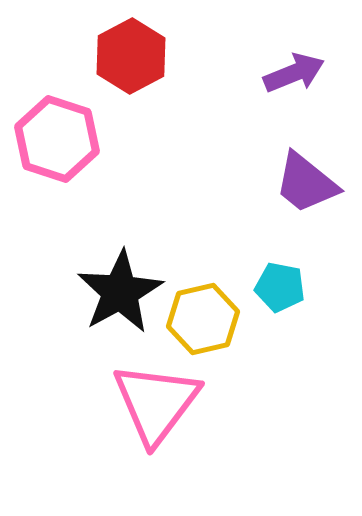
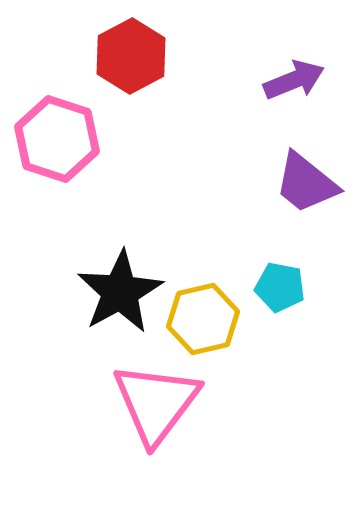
purple arrow: moved 7 px down
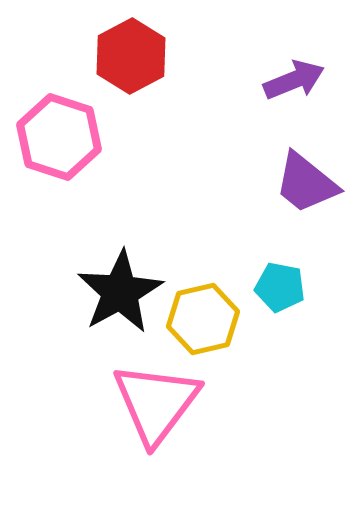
pink hexagon: moved 2 px right, 2 px up
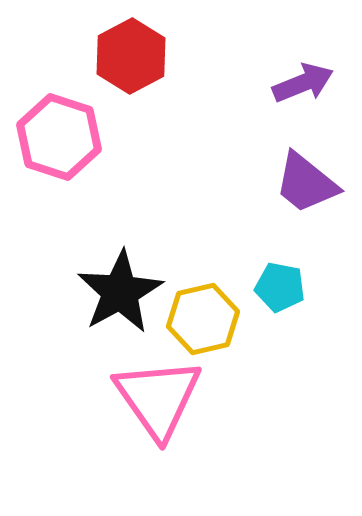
purple arrow: moved 9 px right, 3 px down
pink triangle: moved 2 px right, 5 px up; rotated 12 degrees counterclockwise
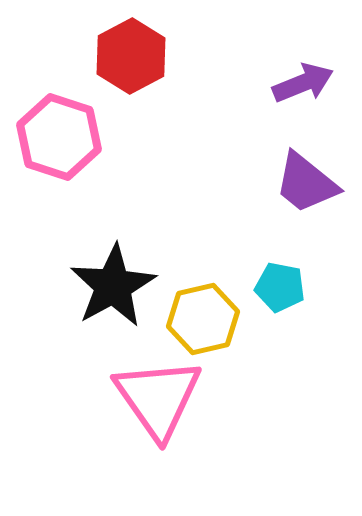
black star: moved 7 px left, 6 px up
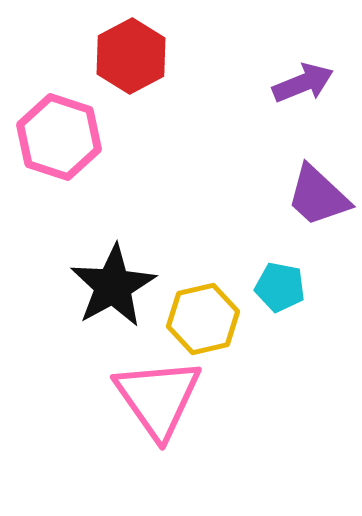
purple trapezoid: moved 12 px right, 13 px down; rotated 4 degrees clockwise
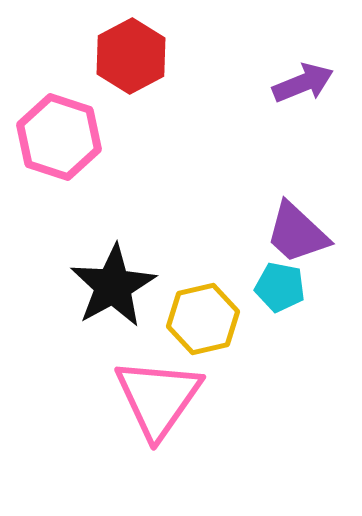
purple trapezoid: moved 21 px left, 37 px down
pink triangle: rotated 10 degrees clockwise
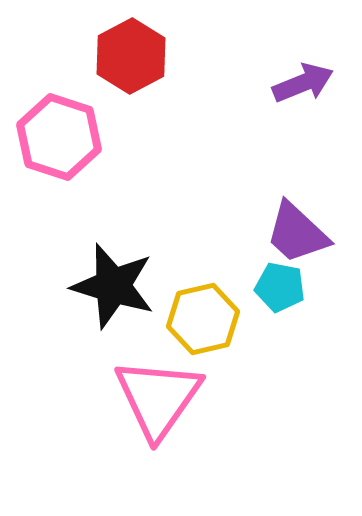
black star: rotated 26 degrees counterclockwise
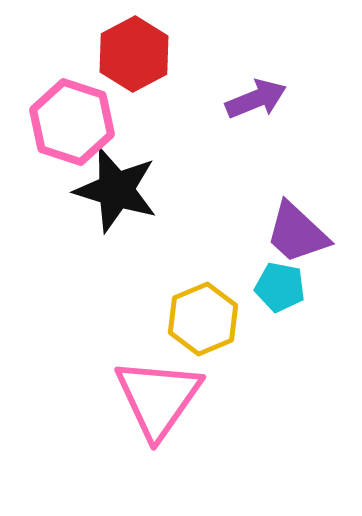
red hexagon: moved 3 px right, 2 px up
purple arrow: moved 47 px left, 16 px down
pink hexagon: moved 13 px right, 15 px up
black star: moved 3 px right, 96 px up
yellow hexagon: rotated 10 degrees counterclockwise
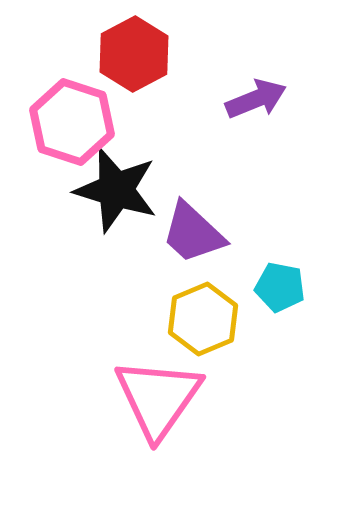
purple trapezoid: moved 104 px left
